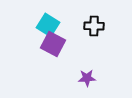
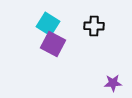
cyan square: moved 1 px up
purple star: moved 26 px right, 5 px down
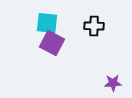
cyan square: moved 1 px left, 1 px up; rotated 25 degrees counterclockwise
purple square: moved 1 px left, 1 px up
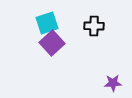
cyan square: rotated 25 degrees counterclockwise
purple square: rotated 20 degrees clockwise
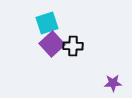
black cross: moved 21 px left, 20 px down
purple square: moved 1 px down
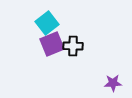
cyan square: rotated 20 degrees counterclockwise
purple square: rotated 20 degrees clockwise
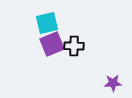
cyan square: rotated 25 degrees clockwise
black cross: moved 1 px right
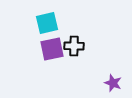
purple square: moved 5 px down; rotated 10 degrees clockwise
purple star: rotated 24 degrees clockwise
